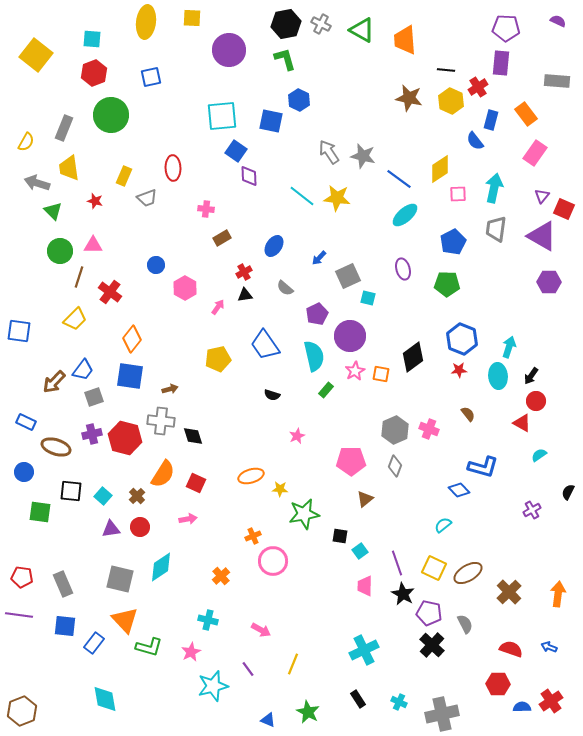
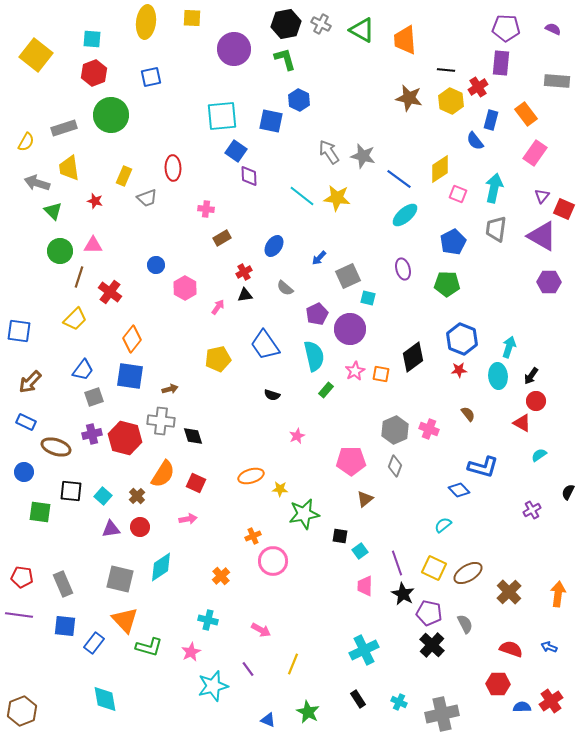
purple semicircle at (558, 21): moved 5 px left, 8 px down
purple circle at (229, 50): moved 5 px right, 1 px up
gray rectangle at (64, 128): rotated 50 degrees clockwise
pink square at (458, 194): rotated 24 degrees clockwise
purple circle at (350, 336): moved 7 px up
brown arrow at (54, 382): moved 24 px left
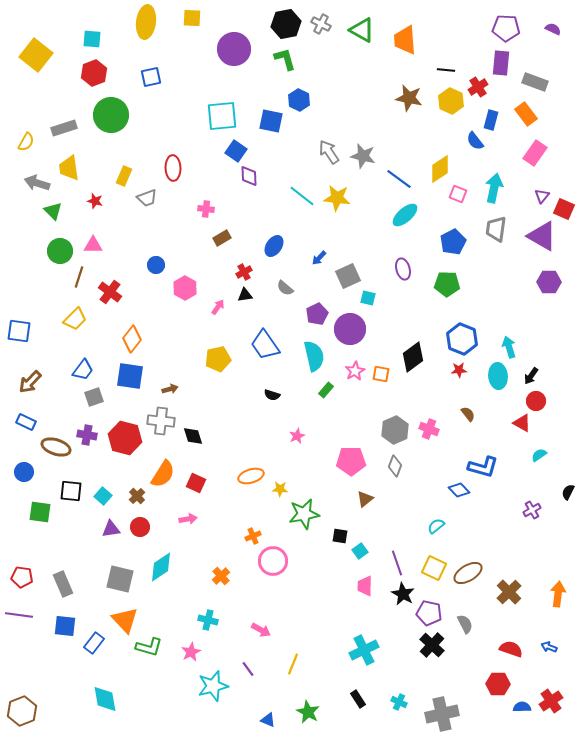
gray rectangle at (557, 81): moved 22 px left, 1 px down; rotated 15 degrees clockwise
cyan arrow at (509, 347): rotated 35 degrees counterclockwise
purple cross at (92, 434): moved 5 px left, 1 px down; rotated 24 degrees clockwise
cyan semicircle at (443, 525): moved 7 px left, 1 px down
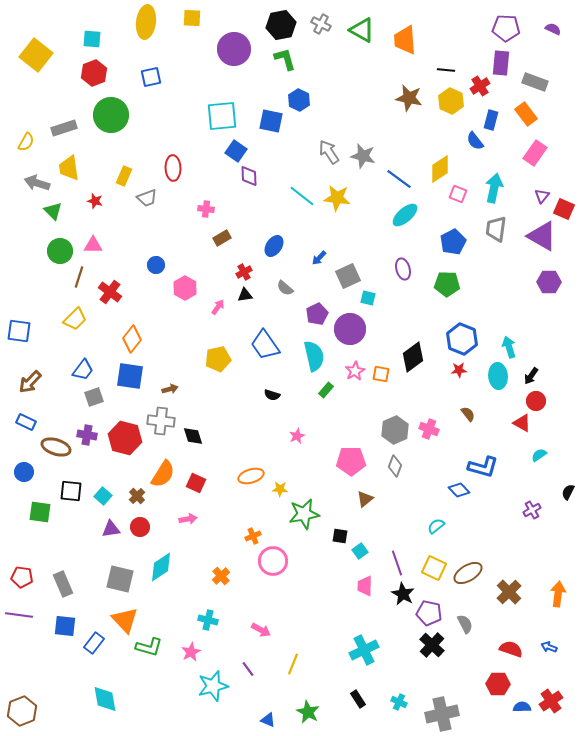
black hexagon at (286, 24): moved 5 px left, 1 px down
red cross at (478, 87): moved 2 px right, 1 px up
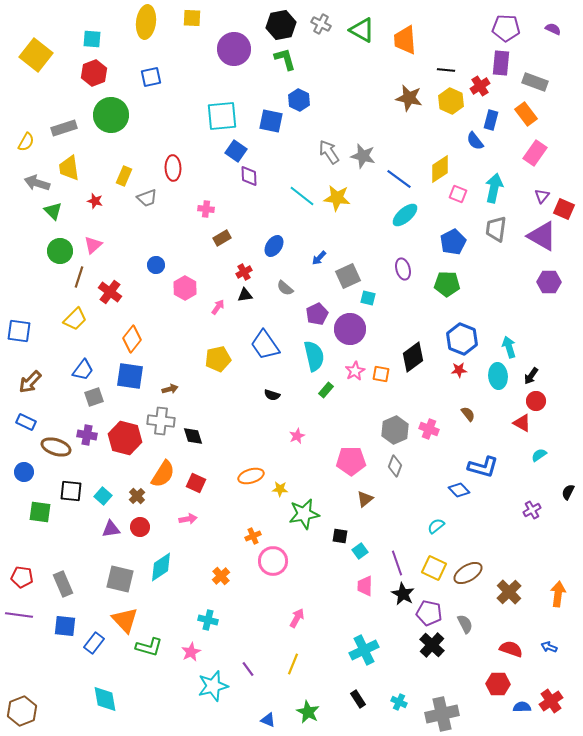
pink triangle at (93, 245): rotated 42 degrees counterclockwise
pink arrow at (261, 630): moved 36 px right, 12 px up; rotated 90 degrees counterclockwise
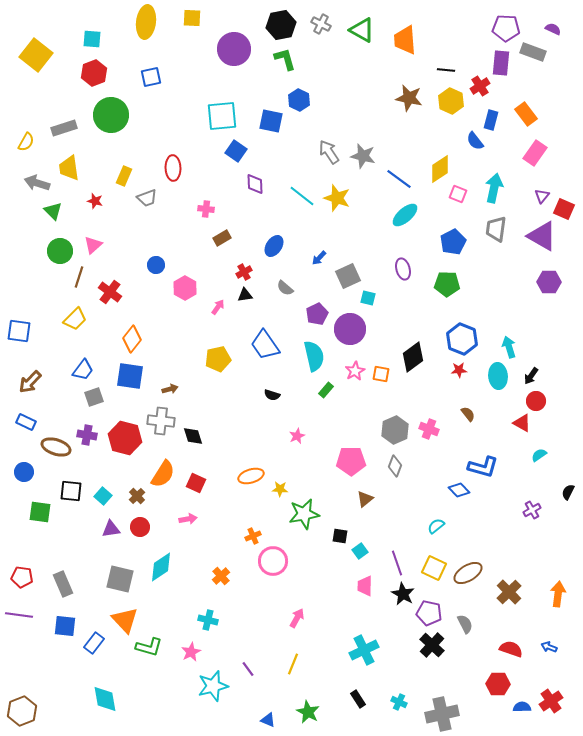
gray rectangle at (535, 82): moved 2 px left, 30 px up
purple diamond at (249, 176): moved 6 px right, 8 px down
yellow star at (337, 198): rotated 12 degrees clockwise
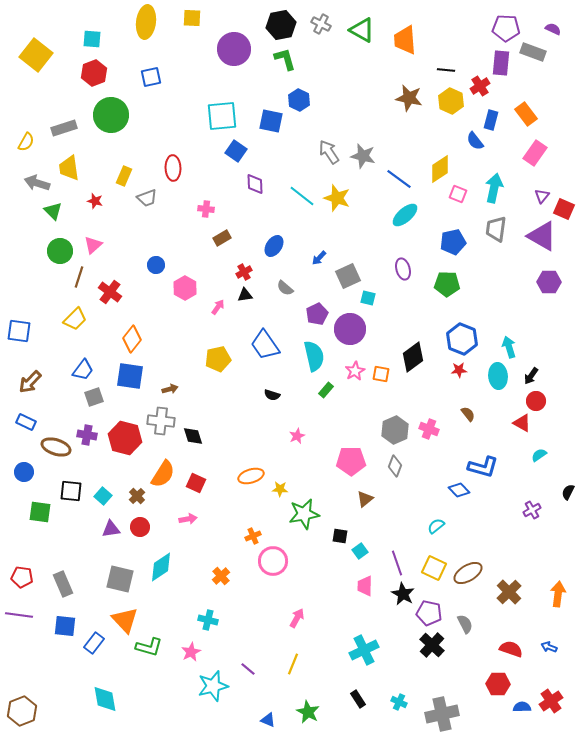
blue pentagon at (453, 242): rotated 15 degrees clockwise
purple line at (248, 669): rotated 14 degrees counterclockwise
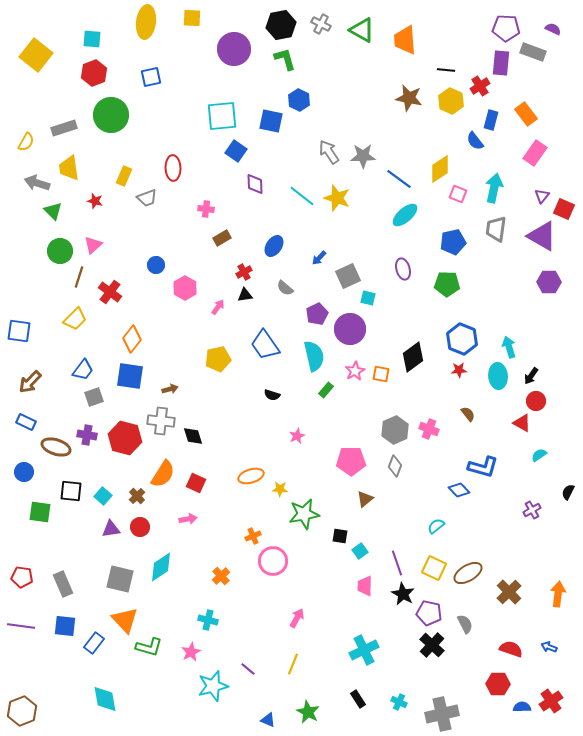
gray star at (363, 156): rotated 15 degrees counterclockwise
purple line at (19, 615): moved 2 px right, 11 px down
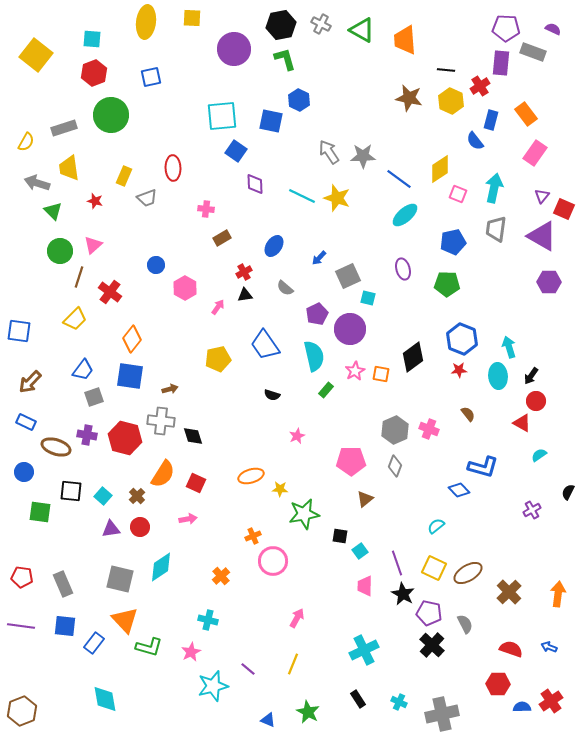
cyan line at (302, 196): rotated 12 degrees counterclockwise
